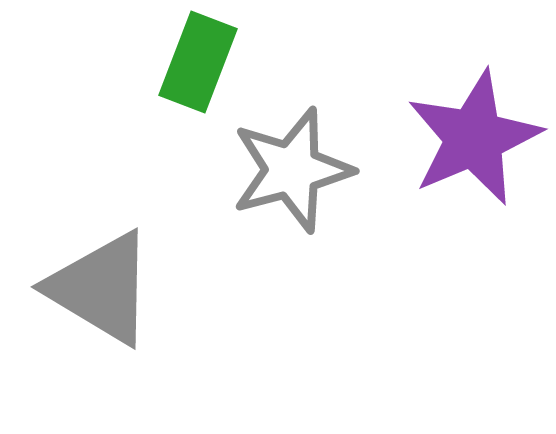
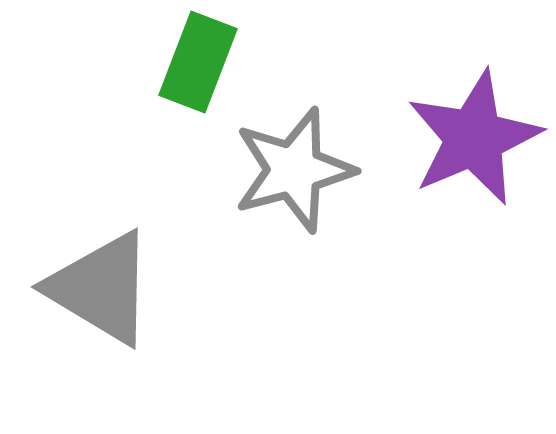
gray star: moved 2 px right
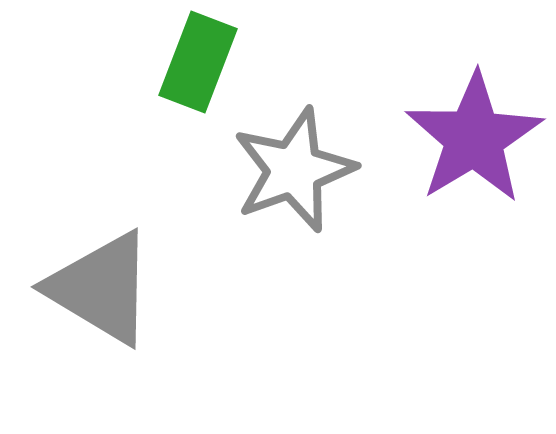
purple star: rotated 8 degrees counterclockwise
gray star: rotated 5 degrees counterclockwise
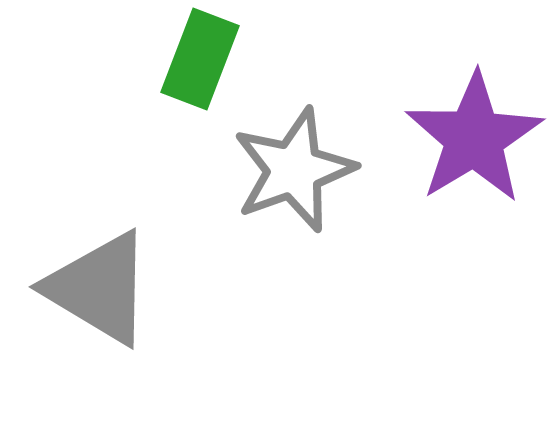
green rectangle: moved 2 px right, 3 px up
gray triangle: moved 2 px left
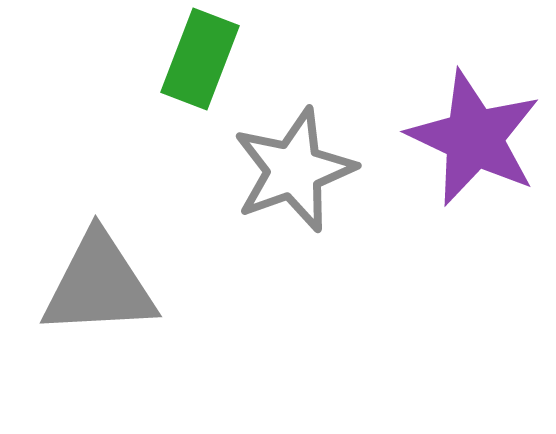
purple star: rotated 16 degrees counterclockwise
gray triangle: moved 3 px up; rotated 34 degrees counterclockwise
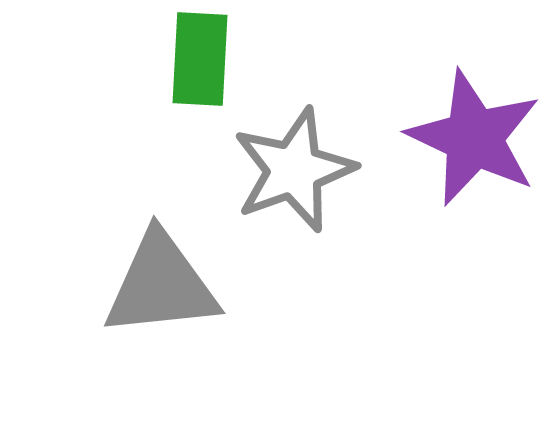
green rectangle: rotated 18 degrees counterclockwise
gray triangle: moved 62 px right; rotated 3 degrees counterclockwise
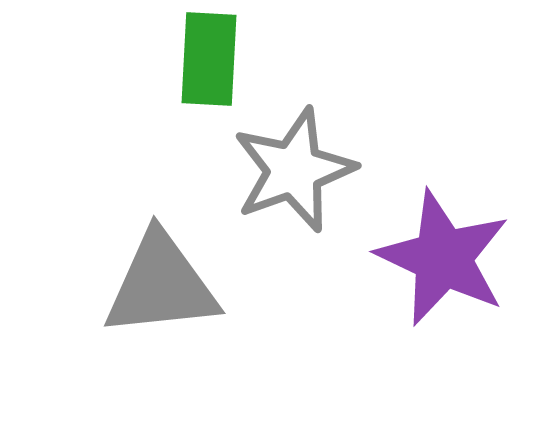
green rectangle: moved 9 px right
purple star: moved 31 px left, 120 px down
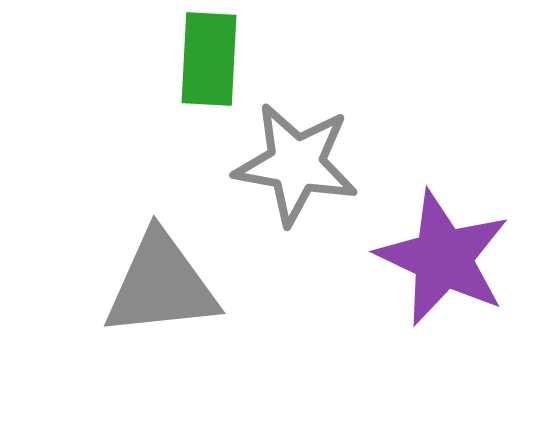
gray star: moved 2 px right, 6 px up; rotated 30 degrees clockwise
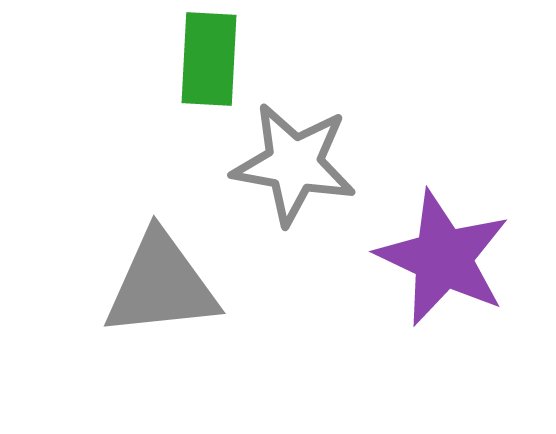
gray star: moved 2 px left
